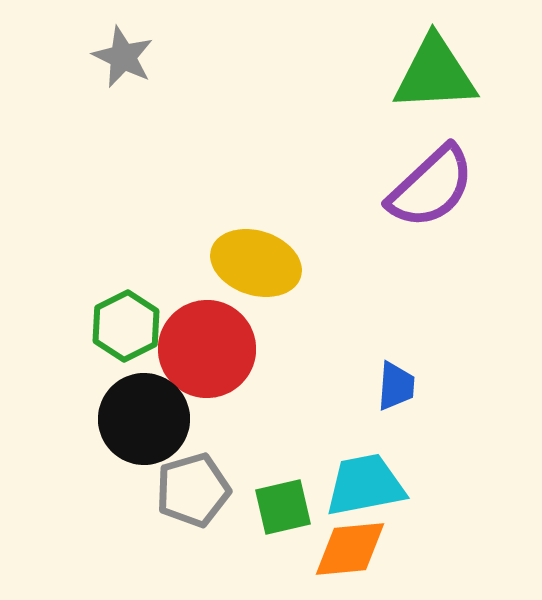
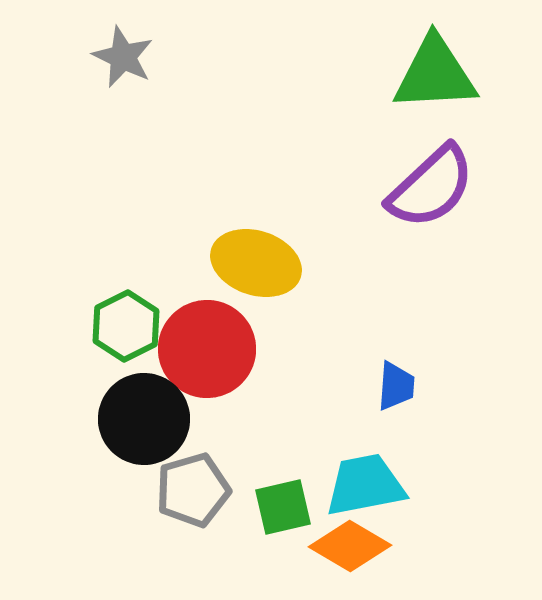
orange diamond: moved 3 px up; rotated 36 degrees clockwise
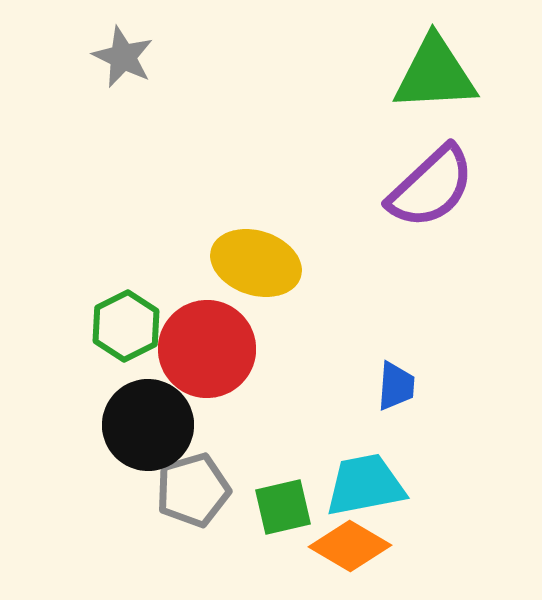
black circle: moved 4 px right, 6 px down
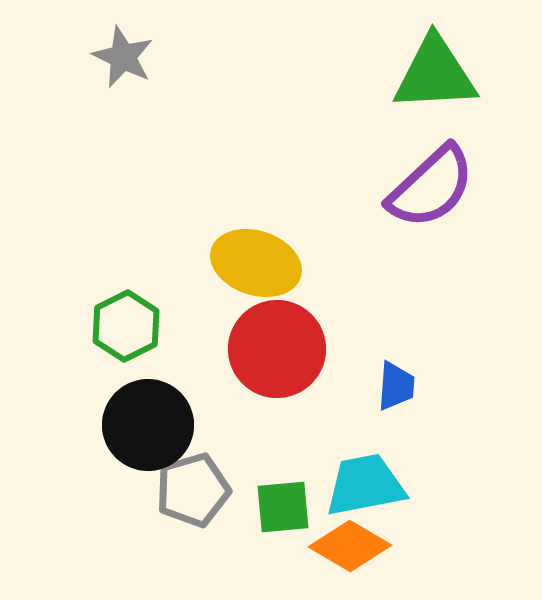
red circle: moved 70 px right
green square: rotated 8 degrees clockwise
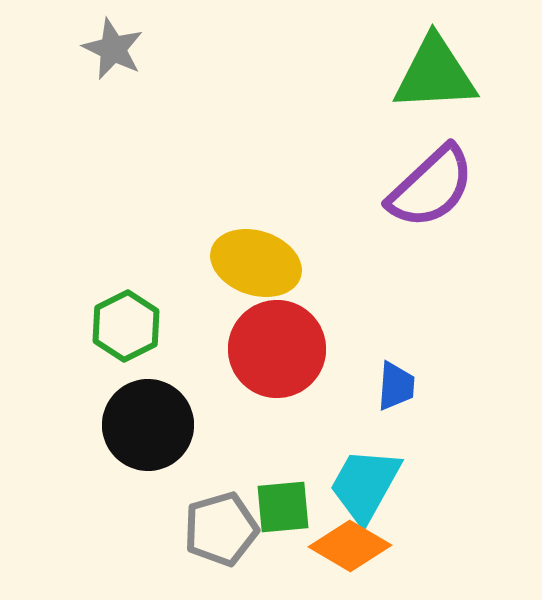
gray star: moved 10 px left, 8 px up
cyan trapezoid: rotated 50 degrees counterclockwise
gray pentagon: moved 28 px right, 39 px down
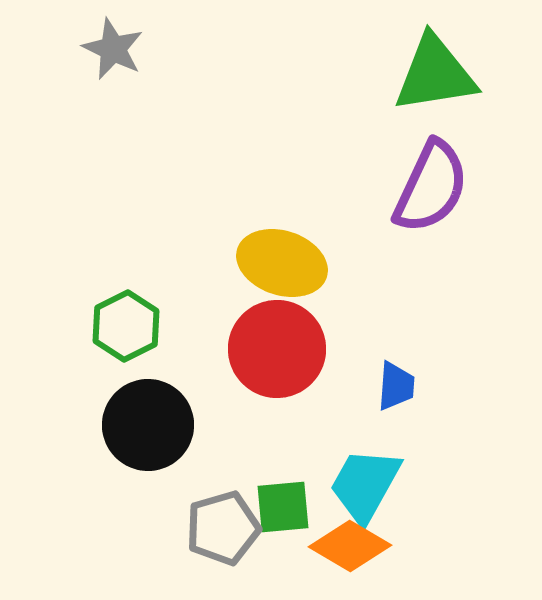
green triangle: rotated 6 degrees counterclockwise
purple semicircle: rotated 22 degrees counterclockwise
yellow ellipse: moved 26 px right
gray pentagon: moved 2 px right, 1 px up
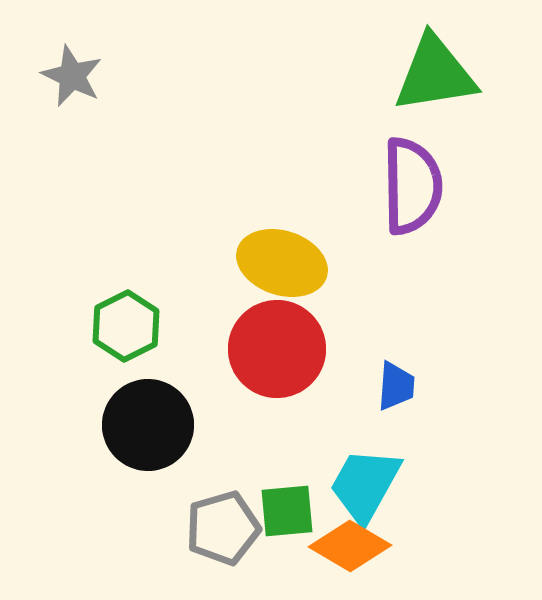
gray star: moved 41 px left, 27 px down
purple semicircle: moved 19 px left, 1 px up; rotated 26 degrees counterclockwise
green square: moved 4 px right, 4 px down
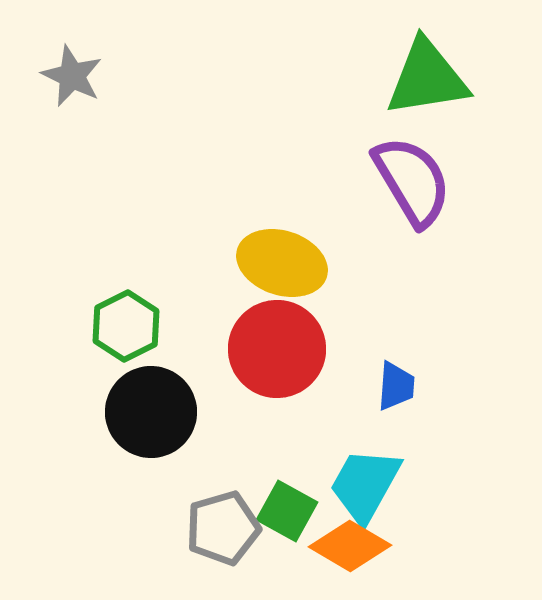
green triangle: moved 8 px left, 4 px down
purple semicircle: moved 5 px up; rotated 30 degrees counterclockwise
black circle: moved 3 px right, 13 px up
green square: rotated 34 degrees clockwise
